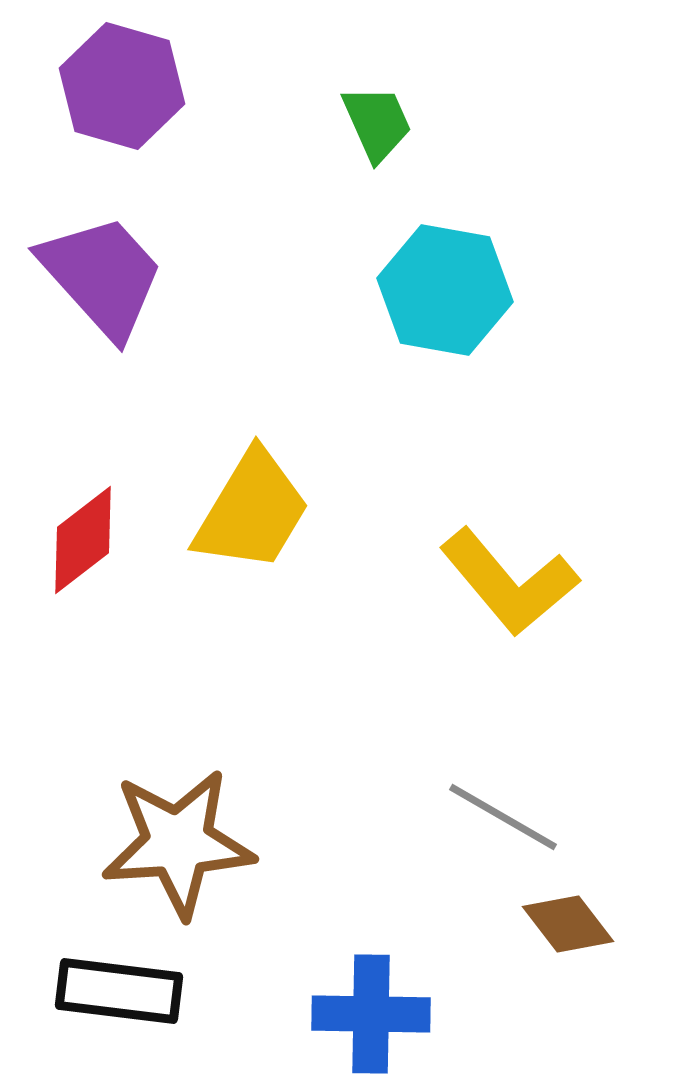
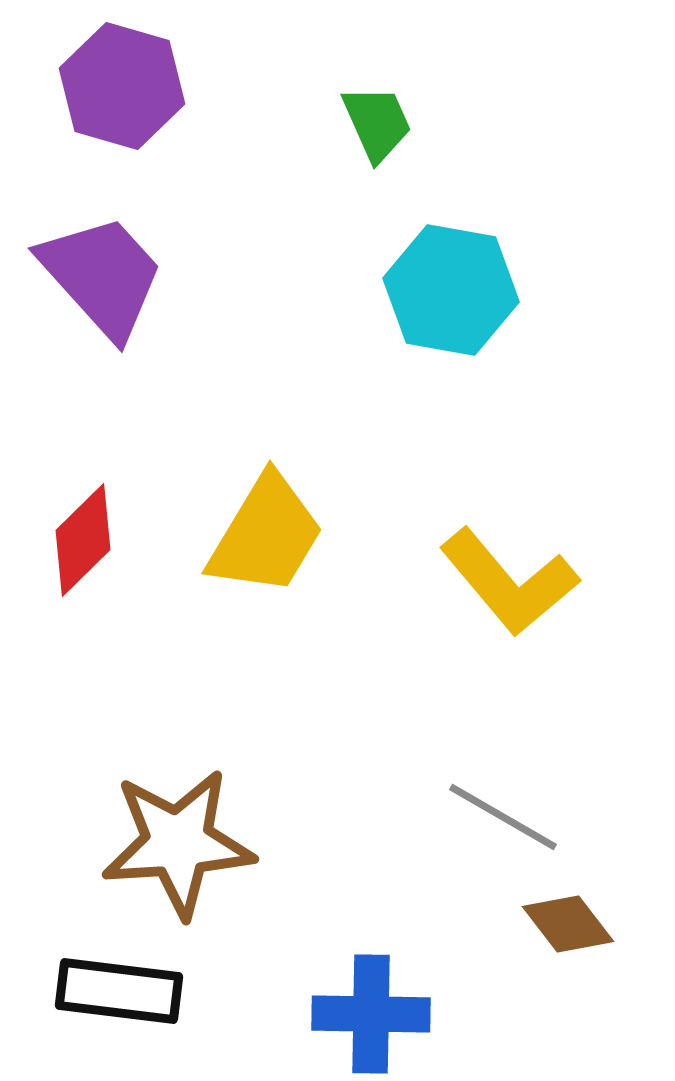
cyan hexagon: moved 6 px right
yellow trapezoid: moved 14 px right, 24 px down
red diamond: rotated 7 degrees counterclockwise
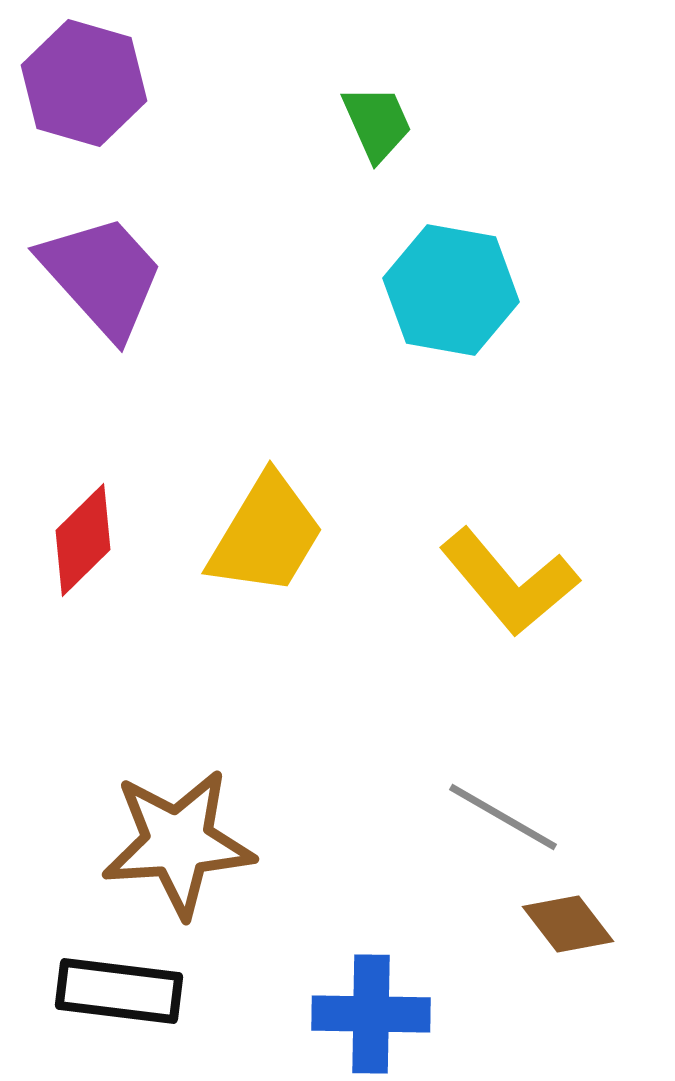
purple hexagon: moved 38 px left, 3 px up
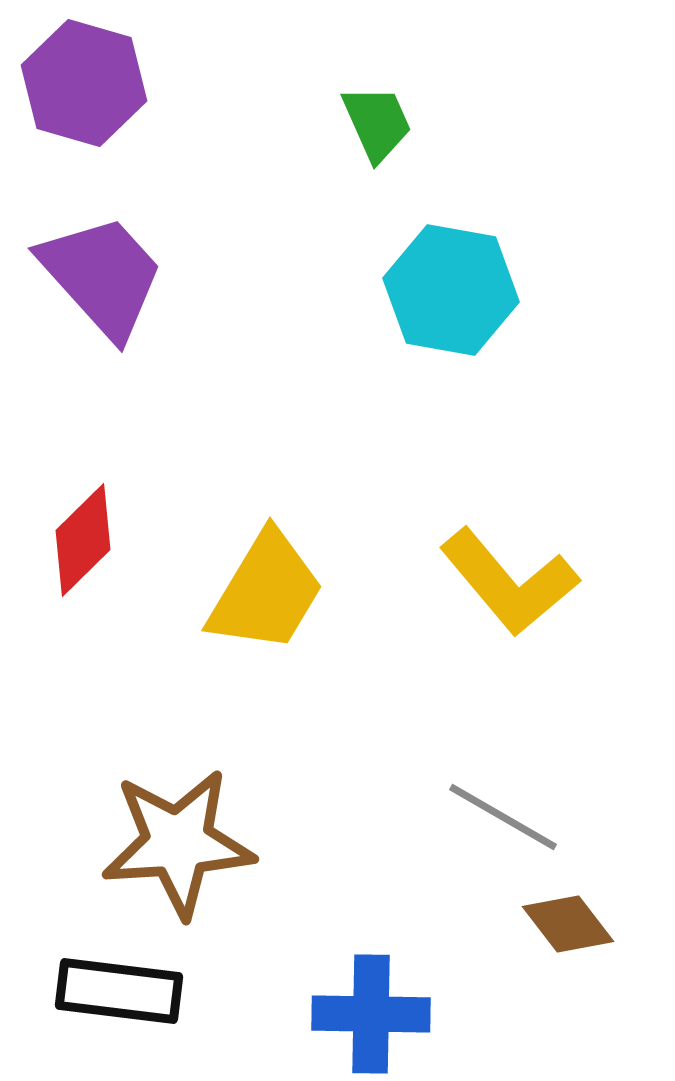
yellow trapezoid: moved 57 px down
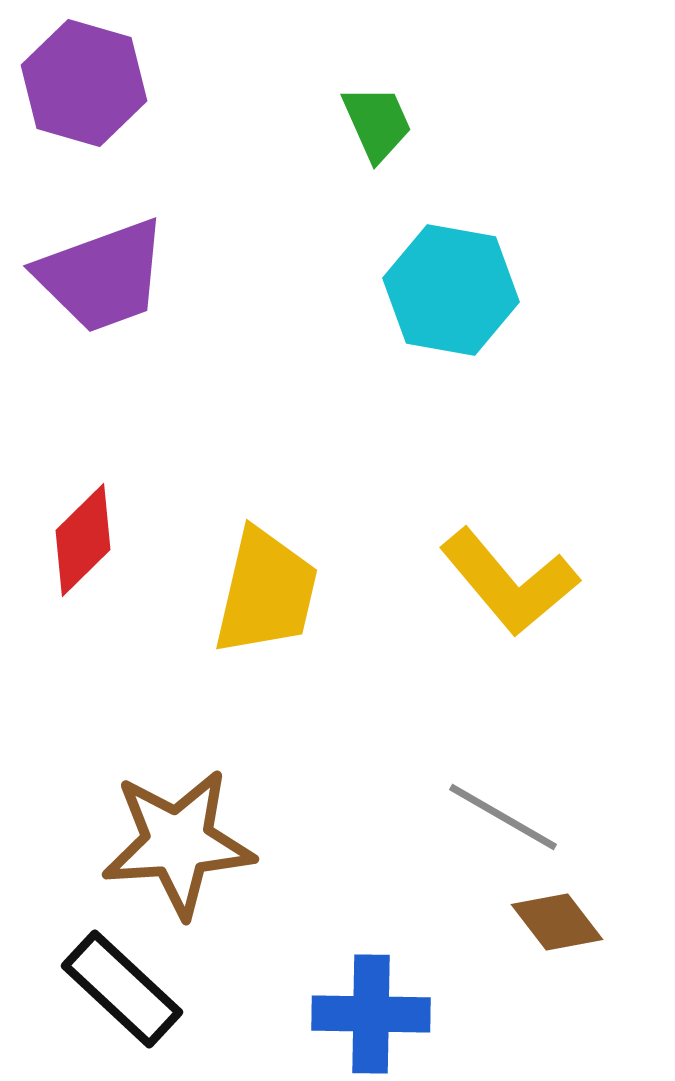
purple trapezoid: rotated 112 degrees clockwise
yellow trapezoid: rotated 18 degrees counterclockwise
brown diamond: moved 11 px left, 2 px up
black rectangle: moved 3 px right, 2 px up; rotated 36 degrees clockwise
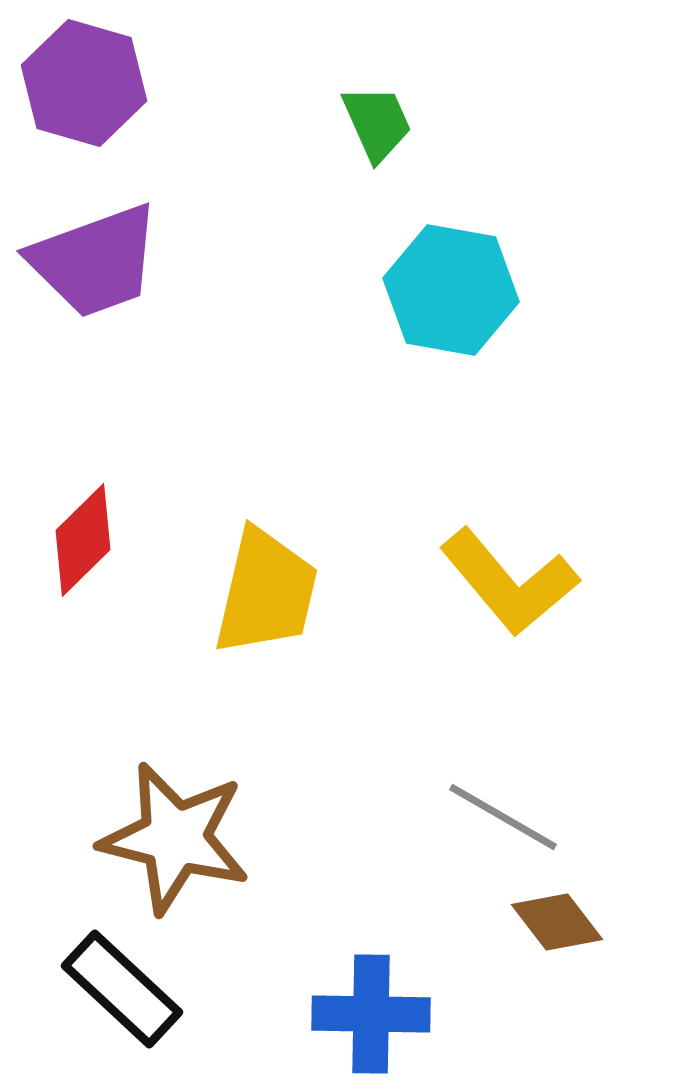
purple trapezoid: moved 7 px left, 15 px up
brown star: moved 3 px left, 5 px up; rotated 18 degrees clockwise
